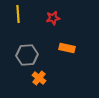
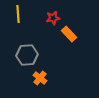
orange rectangle: moved 2 px right, 14 px up; rotated 35 degrees clockwise
orange cross: moved 1 px right
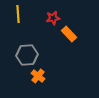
orange cross: moved 2 px left, 2 px up
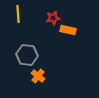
orange rectangle: moved 1 px left, 4 px up; rotated 35 degrees counterclockwise
gray hexagon: rotated 10 degrees clockwise
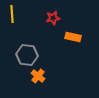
yellow line: moved 6 px left
orange rectangle: moved 5 px right, 7 px down
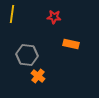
yellow line: rotated 12 degrees clockwise
red star: moved 1 px right, 1 px up; rotated 16 degrees clockwise
orange rectangle: moved 2 px left, 7 px down
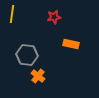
red star: rotated 16 degrees counterclockwise
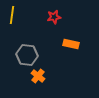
yellow line: moved 1 px down
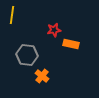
red star: moved 13 px down
orange cross: moved 4 px right
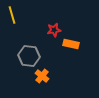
yellow line: rotated 24 degrees counterclockwise
gray hexagon: moved 2 px right, 1 px down
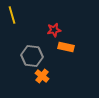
orange rectangle: moved 5 px left, 3 px down
gray hexagon: moved 3 px right
